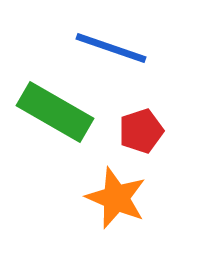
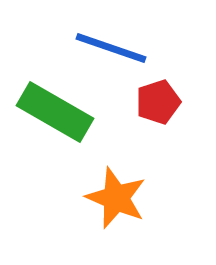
red pentagon: moved 17 px right, 29 px up
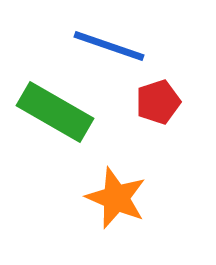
blue line: moved 2 px left, 2 px up
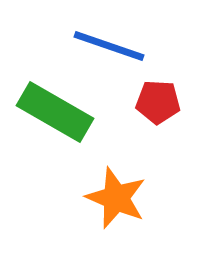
red pentagon: rotated 21 degrees clockwise
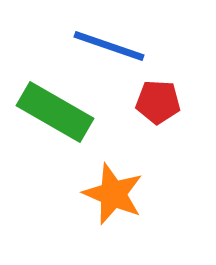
orange star: moved 3 px left, 4 px up
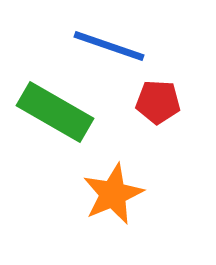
orange star: rotated 26 degrees clockwise
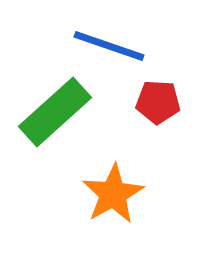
green rectangle: rotated 72 degrees counterclockwise
orange star: rotated 6 degrees counterclockwise
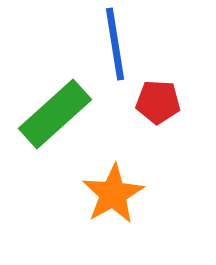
blue line: moved 6 px right, 2 px up; rotated 62 degrees clockwise
green rectangle: moved 2 px down
